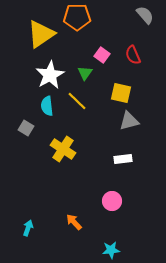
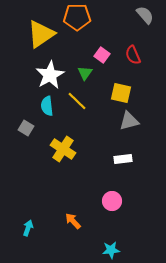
orange arrow: moved 1 px left, 1 px up
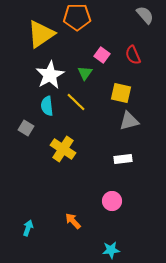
yellow line: moved 1 px left, 1 px down
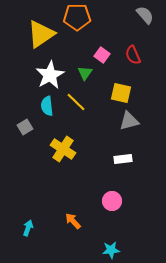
gray square: moved 1 px left, 1 px up; rotated 28 degrees clockwise
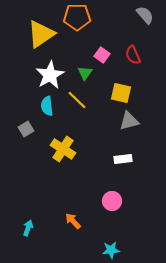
yellow line: moved 1 px right, 2 px up
gray square: moved 1 px right, 2 px down
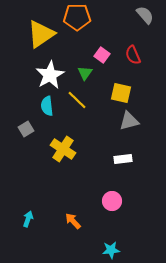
cyan arrow: moved 9 px up
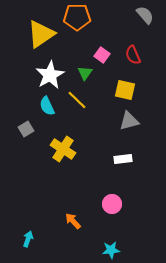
yellow square: moved 4 px right, 3 px up
cyan semicircle: rotated 18 degrees counterclockwise
pink circle: moved 3 px down
cyan arrow: moved 20 px down
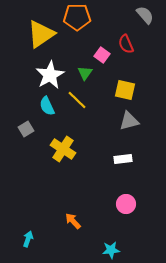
red semicircle: moved 7 px left, 11 px up
pink circle: moved 14 px right
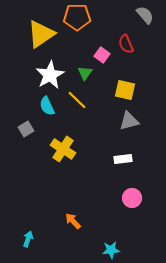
pink circle: moved 6 px right, 6 px up
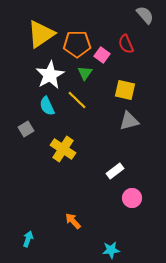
orange pentagon: moved 27 px down
white rectangle: moved 8 px left, 12 px down; rotated 30 degrees counterclockwise
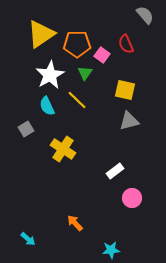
orange arrow: moved 2 px right, 2 px down
cyan arrow: rotated 112 degrees clockwise
